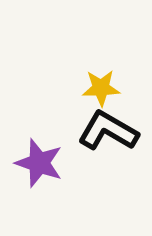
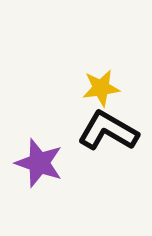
yellow star: rotated 6 degrees counterclockwise
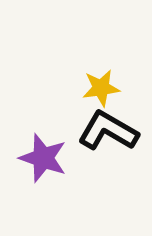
purple star: moved 4 px right, 5 px up
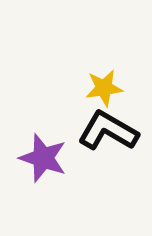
yellow star: moved 3 px right
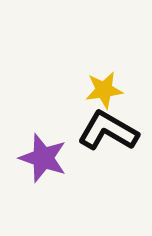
yellow star: moved 2 px down
